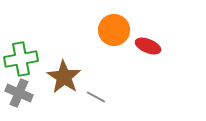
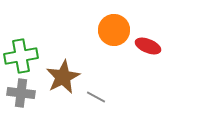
green cross: moved 3 px up
brown star: moved 1 px left; rotated 12 degrees clockwise
gray cross: moved 2 px right; rotated 16 degrees counterclockwise
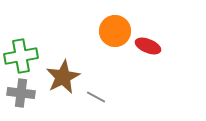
orange circle: moved 1 px right, 1 px down
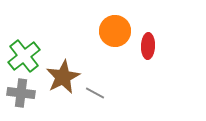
red ellipse: rotated 70 degrees clockwise
green cross: moved 3 px right; rotated 28 degrees counterclockwise
gray line: moved 1 px left, 4 px up
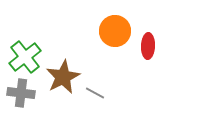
green cross: moved 1 px right, 1 px down
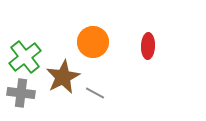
orange circle: moved 22 px left, 11 px down
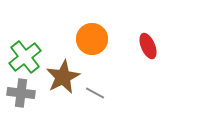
orange circle: moved 1 px left, 3 px up
red ellipse: rotated 25 degrees counterclockwise
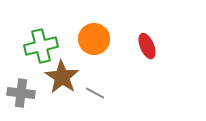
orange circle: moved 2 px right
red ellipse: moved 1 px left
green cross: moved 16 px right, 11 px up; rotated 24 degrees clockwise
brown star: moved 1 px left; rotated 12 degrees counterclockwise
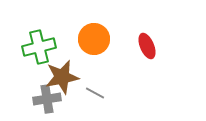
green cross: moved 2 px left, 1 px down
brown star: rotated 28 degrees clockwise
gray cross: moved 26 px right, 6 px down; rotated 16 degrees counterclockwise
